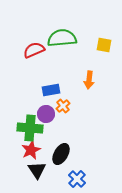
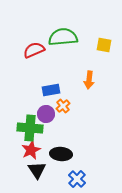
green semicircle: moved 1 px right, 1 px up
black ellipse: rotated 65 degrees clockwise
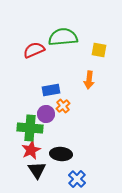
yellow square: moved 5 px left, 5 px down
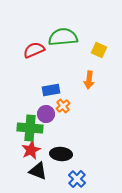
yellow square: rotated 14 degrees clockwise
black triangle: moved 1 px right, 1 px down; rotated 36 degrees counterclockwise
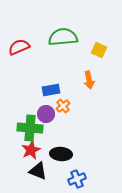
red semicircle: moved 15 px left, 3 px up
orange arrow: rotated 18 degrees counterclockwise
blue cross: rotated 24 degrees clockwise
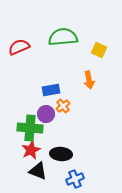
blue cross: moved 2 px left
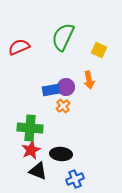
green semicircle: rotated 60 degrees counterclockwise
purple circle: moved 20 px right, 27 px up
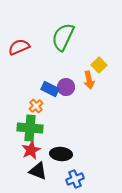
yellow square: moved 15 px down; rotated 21 degrees clockwise
blue rectangle: moved 1 px left, 1 px up; rotated 36 degrees clockwise
orange cross: moved 27 px left
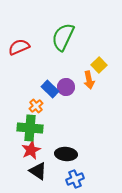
blue rectangle: rotated 18 degrees clockwise
black ellipse: moved 5 px right
black triangle: rotated 12 degrees clockwise
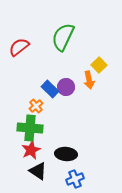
red semicircle: rotated 15 degrees counterclockwise
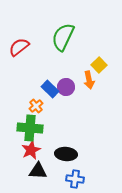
black triangle: rotated 30 degrees counterclockwise
blue cross: rotated 30 degrees clockwise
